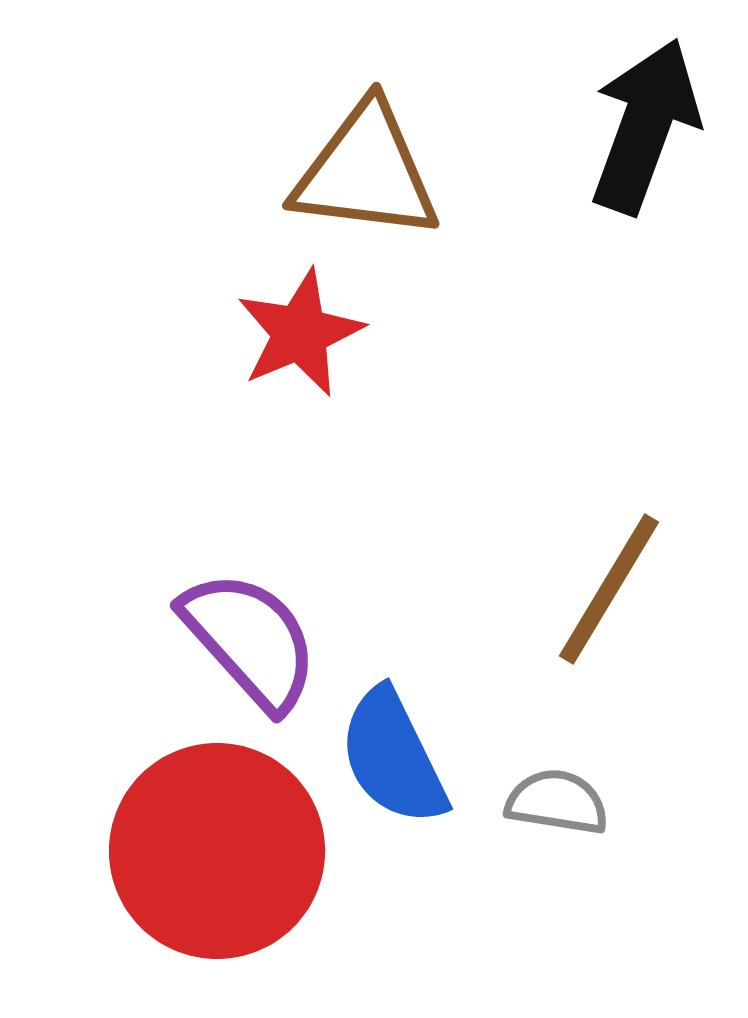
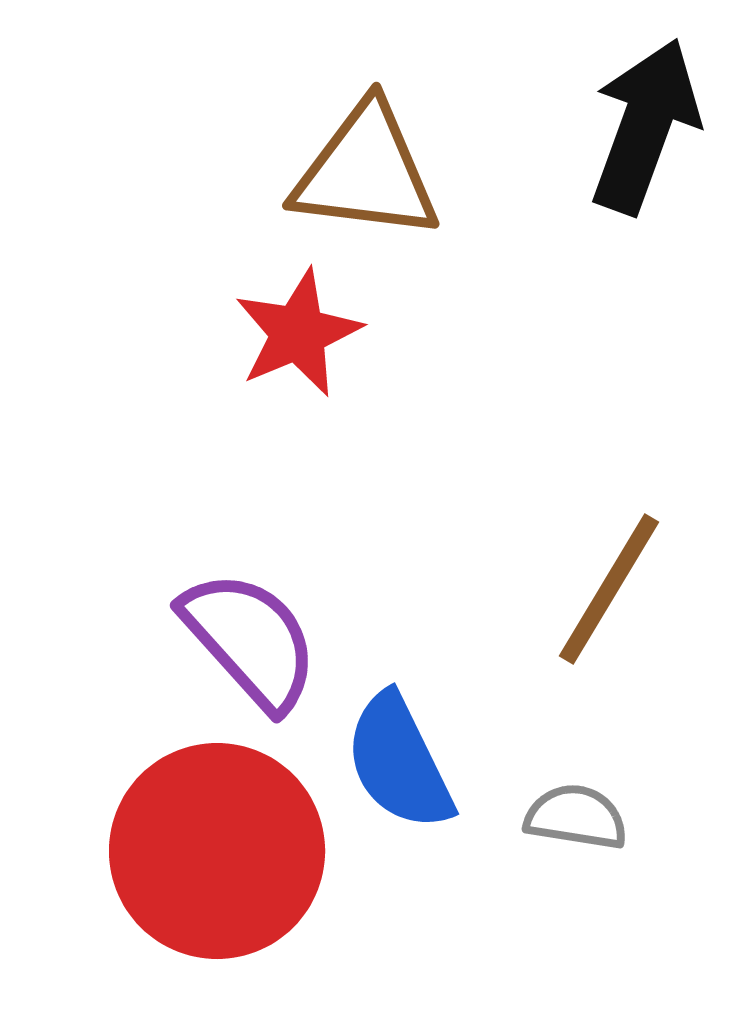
red star: moved 2 px left
blue semicircle: moved 6 px right, 5 px down
gray semicircle: moved 19 px right, 15 px down
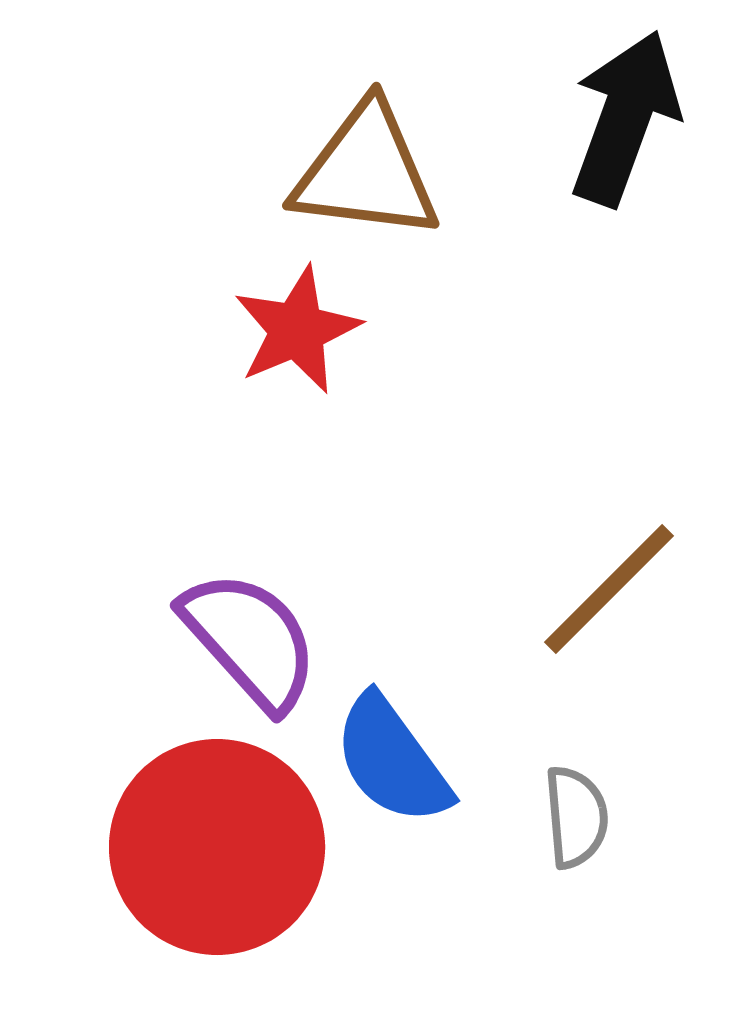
black arrow: moved 20 px left, 8 px up
red star: moved 1 px left, 3 px up
brown line: rotated 14 degrees clockwise
blue semicircle: moved 7 px left, 2 px up; rotated 10 degrees counterclockwise
gray semicircle: rotated 76 degrees clockwise
red circle: moved 4 px up
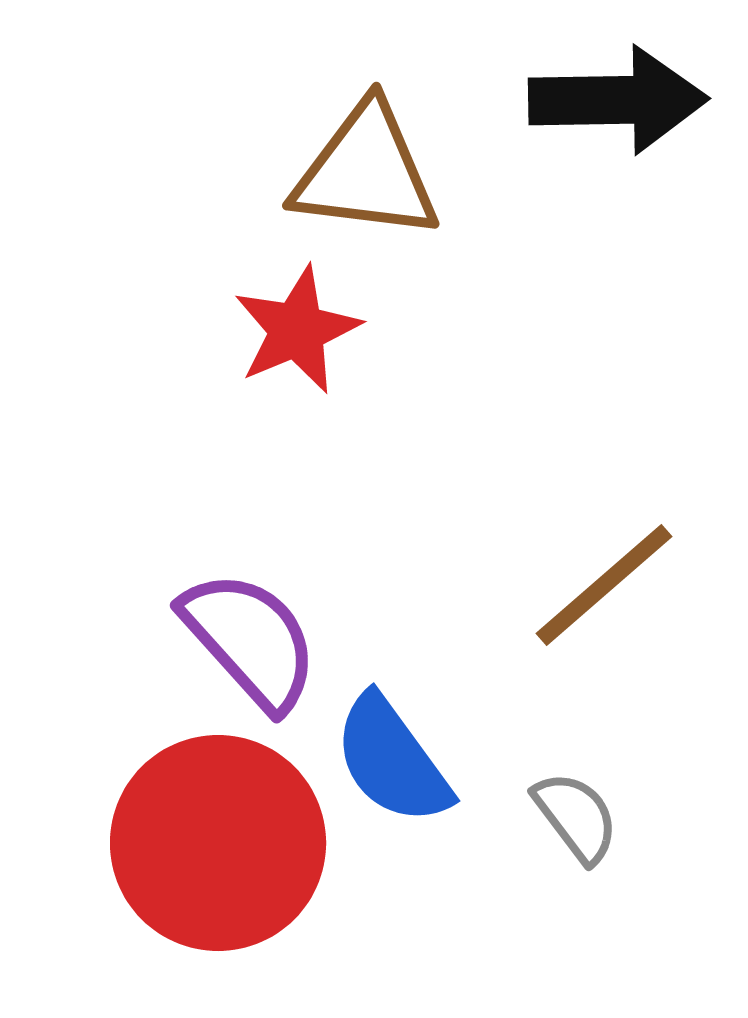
black arrow: moved 7 px left, 18 px up; rotated 69 degrees clockwise
brown line: moved 5 px left, 4 px up; rotated 4 degrees clockwise
gray semicircle: rotated 32 degrees counterclockwise
red circle: moved 1 px right, 4 px up
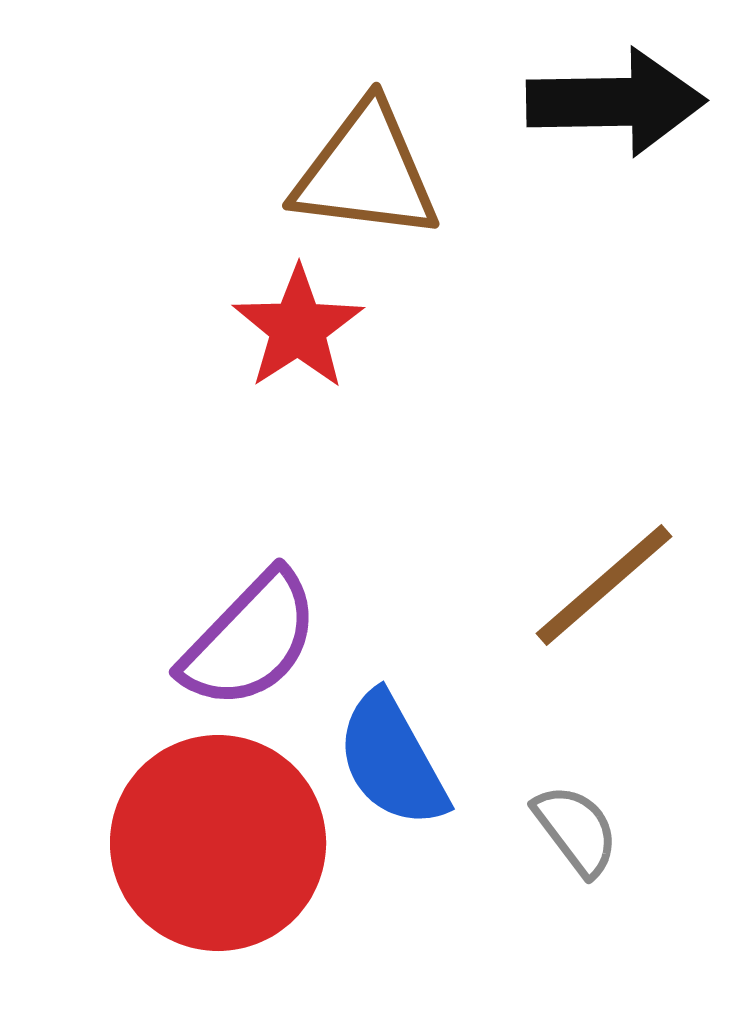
black arrow: moved 2 px left, 2 px down
red star: moved 1 px right, 2 px up; rotated 10 degrees counterclockwise
purple semicircle: rotated 86 degrees clockwise
blue semicircle: rotated 7 degrees clockwise
gray semicircle: moved 13 px down
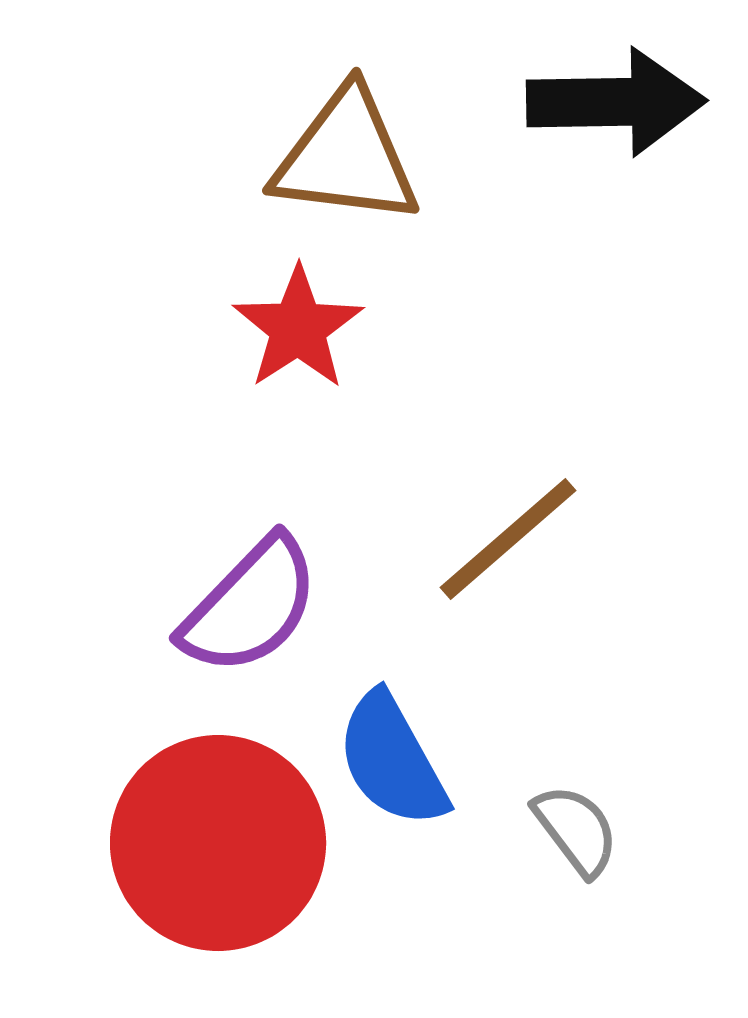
brown triangle: moved 20 px left, 15 px up
brown line: moved 96 px left, 46 px up
purple semicircle: moved 34 px up
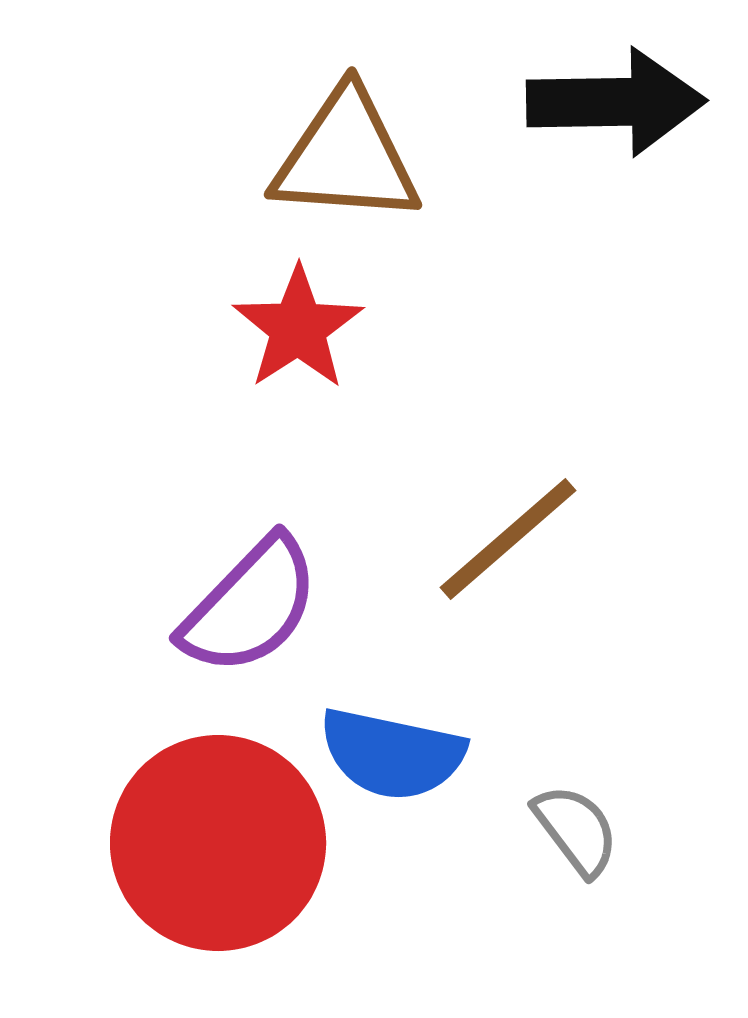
brown triangle: rotated 3 degrees counterclockwise
blue semicircle: moved 6 px up; rotated 49 degrees counterclockwise
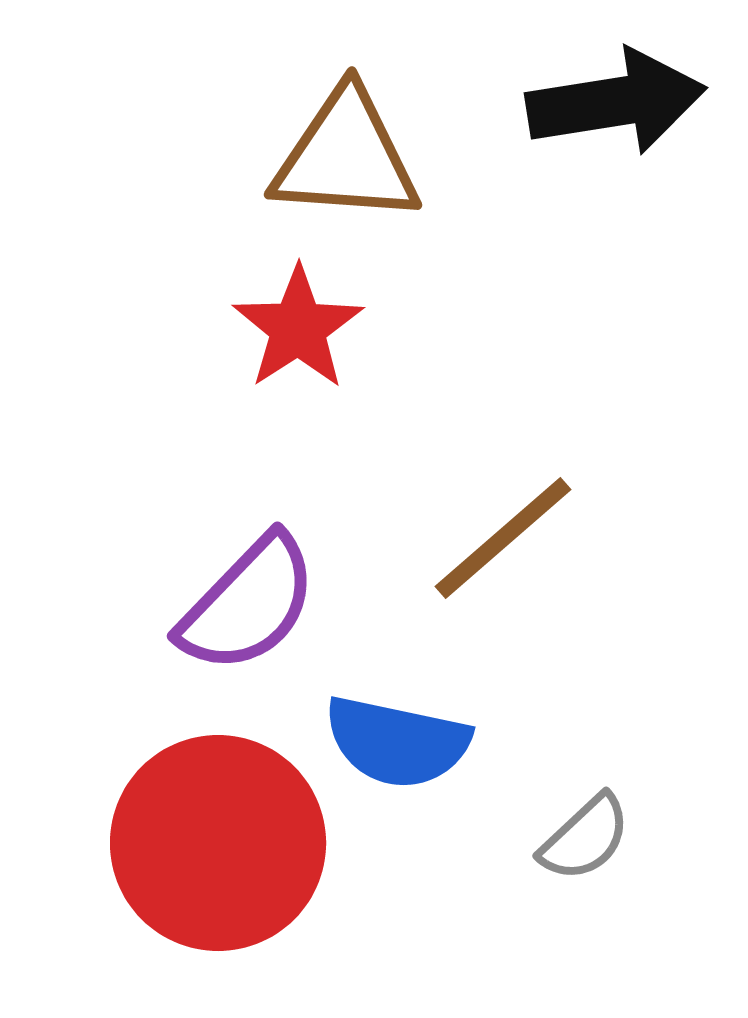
black arrow: rotated 8 degrees counterclockwise
brown line: moved 5 px left, 1 px up
purple semicircle: moved 2 px left, 2 px up
blue semicircle: moved 5 px right, 12 px up
gray semicircle: moved 9 px right, 8 px down; rotated 84 degrees clockwise
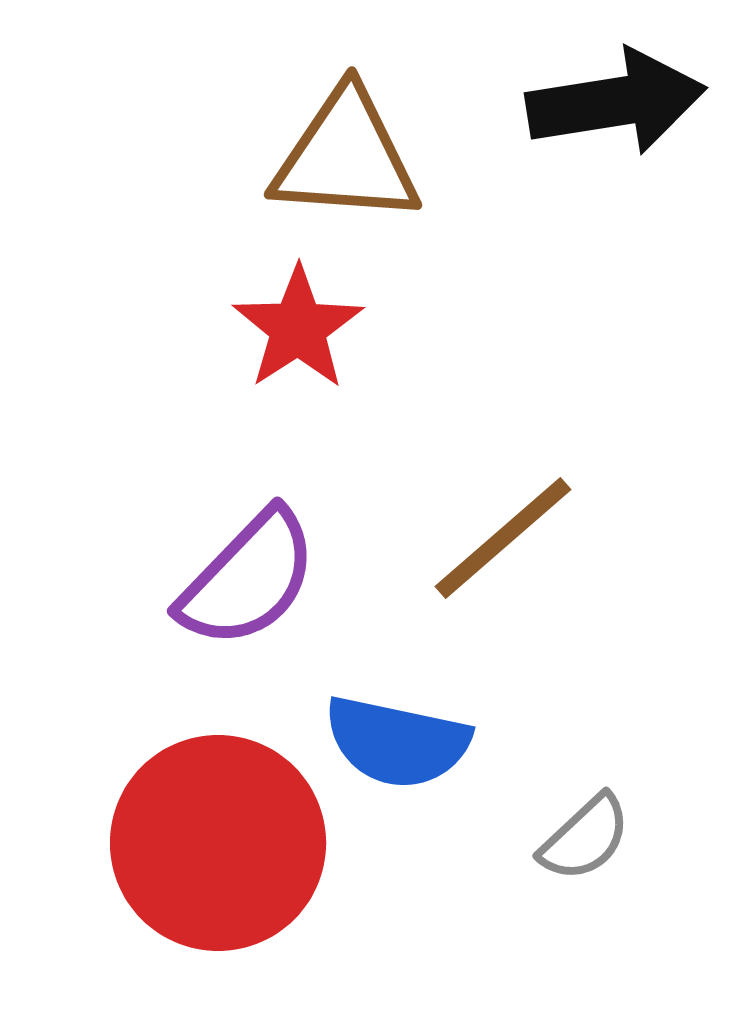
purple semicircle: moved 25 px up
